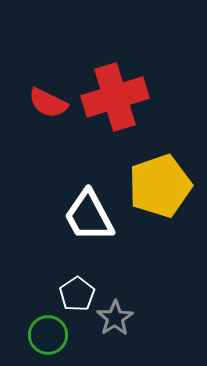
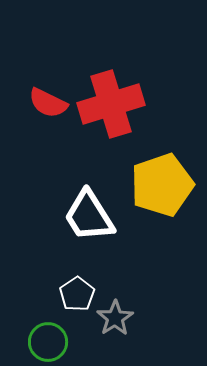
red cross: moved 4 px left, 7 px down
yellow pentagon: moved 2 px right, 1 px up
white trapezoid: rotated 4 degrees counterclockwise
green circle: moved 7 px down
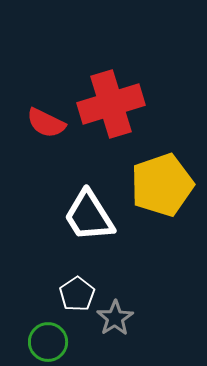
red semicircle: moved 2 px left, 20 px down
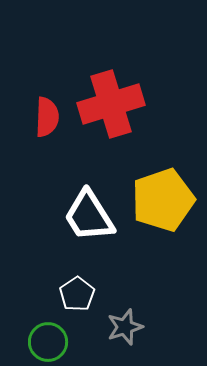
red semicircle: moved 1 px right, 6 px up; rotated 114 degrees counterclockwise
yellow pentagon: moved 1 px right, 15 px down
gray star: moved 10 px right, 9 px down; rotated 15 degrees clockwise
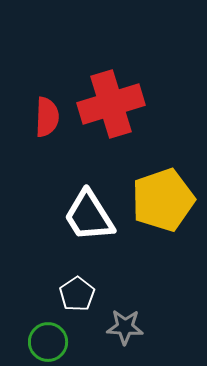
gray star: rotated 21 degrees clockwise
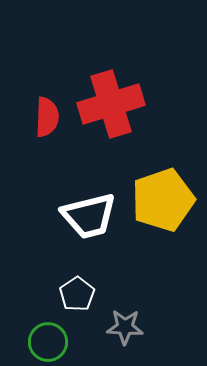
white trapezoid: rotated 72 degrees counterclockwise
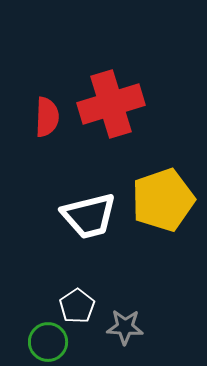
white pentagon: moved 12 px down
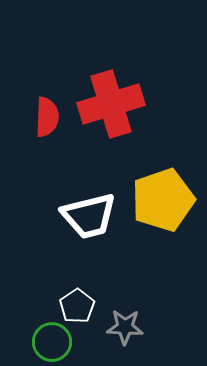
green circle: moved 4 px right
